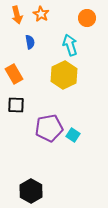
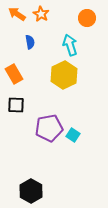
orange arrow: moved 1 px up; rotated 138 degrees clockwise
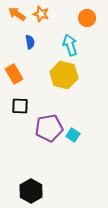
orange star: rotated 14 degrees counterclockwise
yellow hexagon: rotated 20 degrees counterclockwise
black square: moved 4 px right, 1 px down
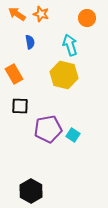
purple pentagon: moved 1 px left, 1 px down
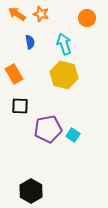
cyan arrow: moved 6 px left, 1 px up
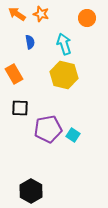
black square: moved 2 px down
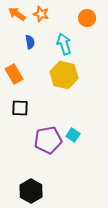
purple pentagon: moved 11 px down
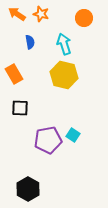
orange circle: moved 3 px left
black hexagon: moved 3 px left, 2 px up
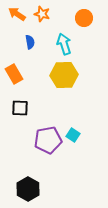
orange star: moved 1 px right
yellow hexagon: rotated 16 degrees counterclockwise
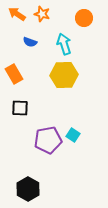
blue semicircle: rotated 120 degrees clockwise
